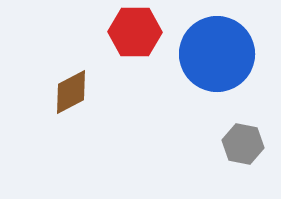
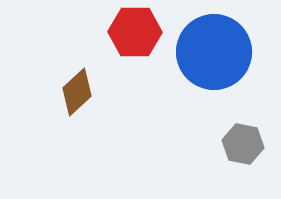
blue circle: moved 3 px left, 2 px up
brown diamond: moved 6 px right; rotated 15 degrees counterclockwise
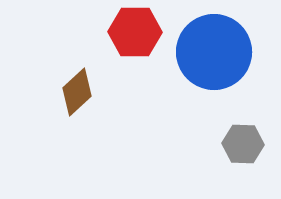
gray hexagon: rotated 9 degrees counterclockwise
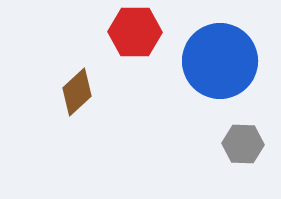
blue circle: moved 6 px right, 9 px down
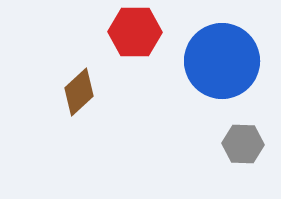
blue circle: moved 2 px right
brown diamond: moved 2 px right
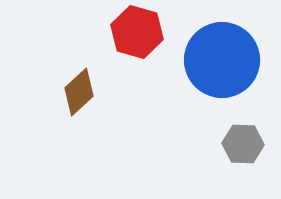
red hexagon: moved 2 px right; rotated 15 degrees clockwise
blue circle: moved 1 px up
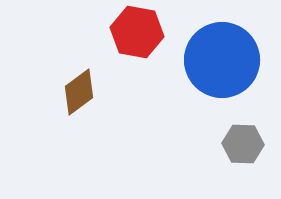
red hexagon: rotated 6 degrees counterclockwise
brown diamond: rotated 6 degrees clockwise
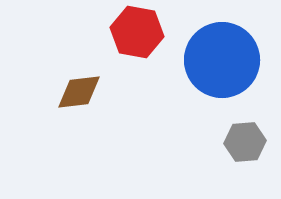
brown diamond: rotated 30 degrees clockwise
gray hexagon: moved 2 px right, 2 px up; rotated 6 degrees counterclockwise
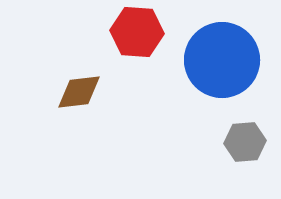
red hexagon: rotated 6 degrees counterclockwise
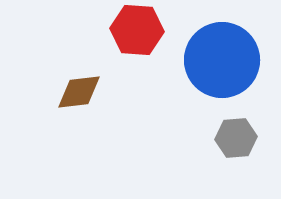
red hexagon: moved 2 px up
gray hexagon: moved 9 px left, 4 px up
